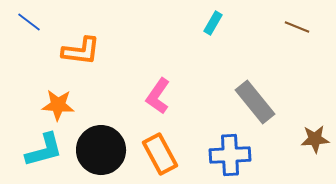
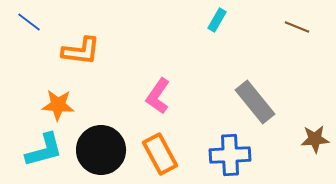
cyan rectangle: moved 4 px right, 3 px up
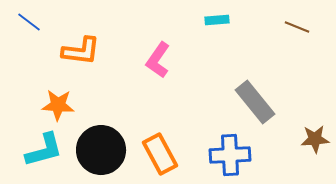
cyan rectangle: rotated 55 degrees clockwise
pink L-shape: moved 36 px up
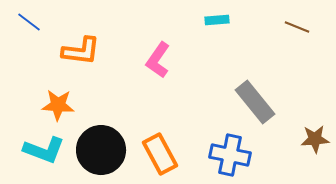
cyan L-shape: rotated 36 degrees clockwise
blue cross: rotated 15 degrees clockwise
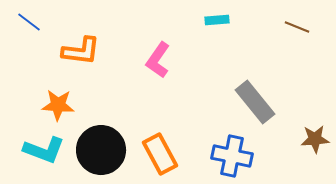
blue cross: moved 2 px right, 1 px down
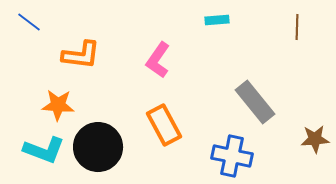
brown line: rotated 70 degrees clockwise
orange L-shape: moved 4 px down
black circle: moved 3 px left, 3 px up
orange rectangle: moved 4 px right, 29 px up
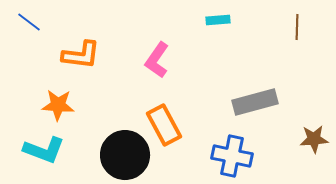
cyan rectangle: moved 1 px right
pink L-shape: moved 1 px left
gray rectangle: rotated 66 degrees counterclockwise
brown star: moved 1 px left
black circle: moved 27 px right, 8 px down
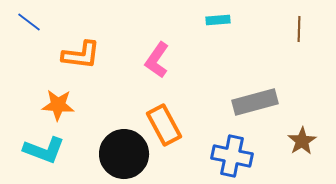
brown line: moved 2 px right, 2 px down
brown star: moved 12 px left, 2 px down; rotated 28 degrees counterclockwise
black circle: moved 1 px left, 1 px up
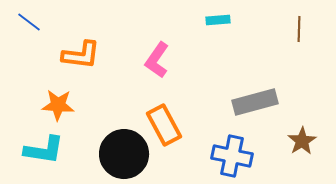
cyan L-shape: rotated 12 degrees counterclockwise
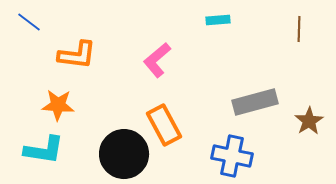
orange L-shape: moved 4 px left
pink L-shape: rotated 15 degrees clockwise
brown star: moved 7 px right, 20 px up
